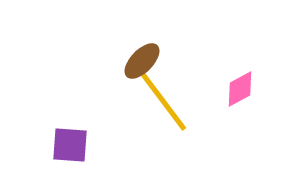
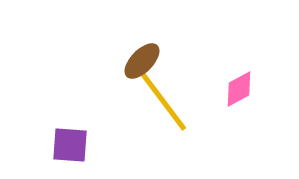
pink diamond: moved 1 px left
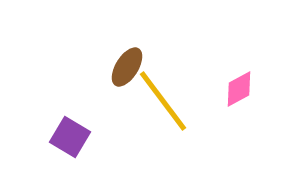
brown ellipse: moved 15 px left, 6 px down; rotated 12 degrees counterclockwise
purple square: moved 8 px up; rotated 27 degrees clockwise
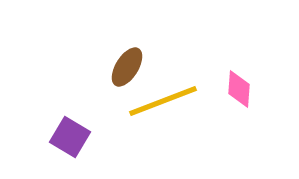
pink diamond: rotated 57 degrees counterclockwise
yellow line: rotated 74 degrees counterclockwise
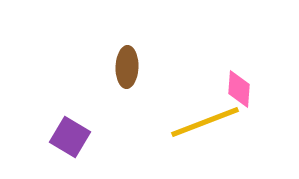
brown ellipse: rotated 30 degrees counterclockwise
yellow line: moved 42 px right, 21 px down
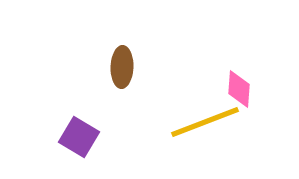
brown ellipse: moved 5 px left
purple square: moved 9 px right
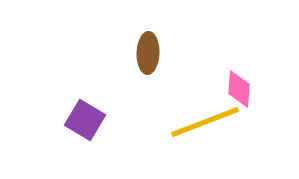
brown ellipse: moved 26 px right, 14 px up
purple square: moved 6 px right, 17 px up
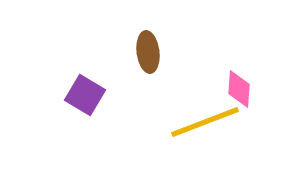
brown ellipse: moved 1 px up; rotated 9 degrees counterclockwise
purple square: moved 25 px up
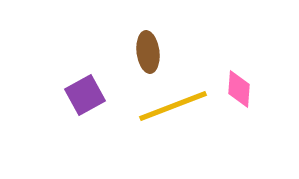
purple square: rotated 30 degrees clockwise
yellow line: moved 32 px left, 16 px up
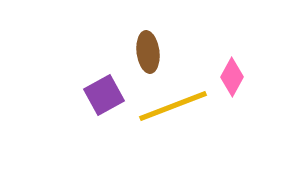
pink diamond: moved 7 px left, 12 px up; rotated 24 degrees clockwise
purple square: moved 19 px right
